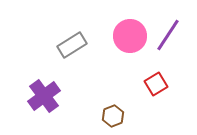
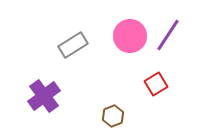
gray rectangle: moved 1 px right
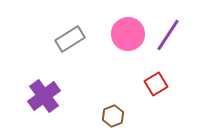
pink circle: moved 2 px left, 2 px up
gray rectangle: moved 3 px left, 6 px up
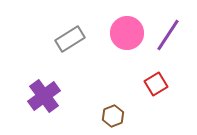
pink circle: moved 1 px left, 1 px up
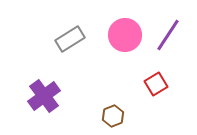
pink circle: moved 2 px left, 2 px down
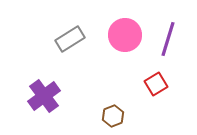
purple line: moved 4 px down; rotated 16 degrees counterclockwise
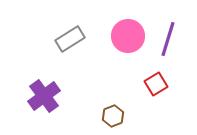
pink circle: moved 3 px right, 1 px down
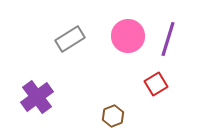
purple cross: moved 7 px left, 1 px down
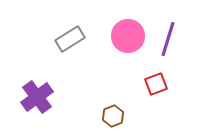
red square: rotated 10 degrees clockwise
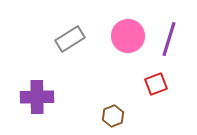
purple line: moved 1 px right
purple cross: rotated 36 degrees clockwise
